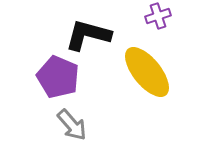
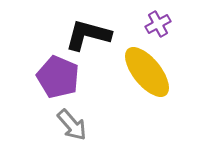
purple cross: moved 8 px down; rotated 10 degrees counterclockwise
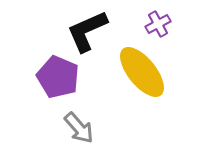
black L-shape: moved 1 px left, 4 px up; rotated 39 degrees counterclockwise
yellow ellipse: moved 5 px left
gray arrow: moved 7 px right, 3 px down
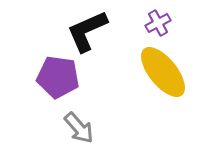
purple cross: moved 1 px up
yellow ellipse: moved 21 px right
purple pentagon: rotated 15 degrees counterclockwise
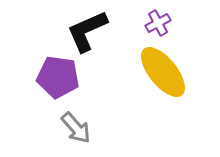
gray arrow: moved 3 px left
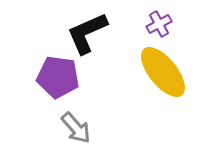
purple cross: moved 1 px right, 1 px down
black L-shape: moved 2 px down
